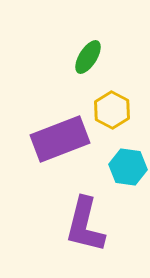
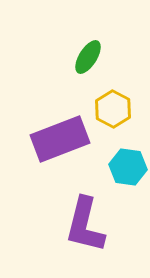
yellow hexagon: moved 1 px right, 1 px up
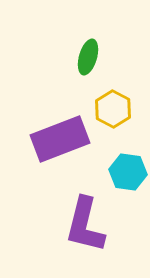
green ellipse: rotated 16 degrees counterclockwise
cyan hexagon: moved 5 px down
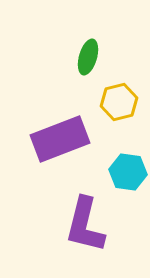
yellow hexagon: moved 6 px right, 7 px up; rotated 18 degrees clockwise
